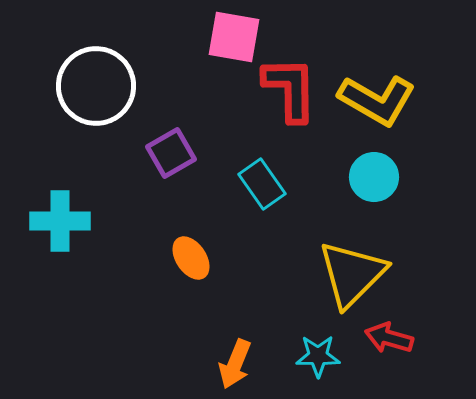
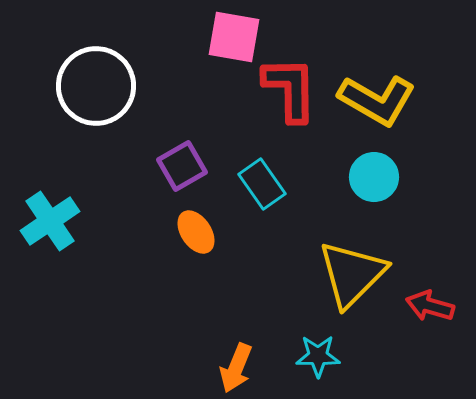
purple square: moved 11 px right, 13 px down
cyan cross: moved 10 px left; rotated 34 degrees counterclockwise
orange ellipse: moved 5 px right, 26 px up
red arrow: moved 41 px right, 32 px up
orange arrow: moved 1 px right, 4 px down
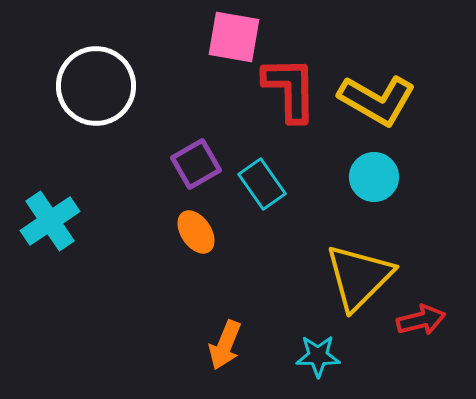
purple square: moved 14 px right, 2 px up
yellow triangle: moved 7 px right, 3 px down
red arrow: moved 9 px left, 14 px down; rotated 150 degrees clockwise
orange arrow: moved 11 px left, 23 px up
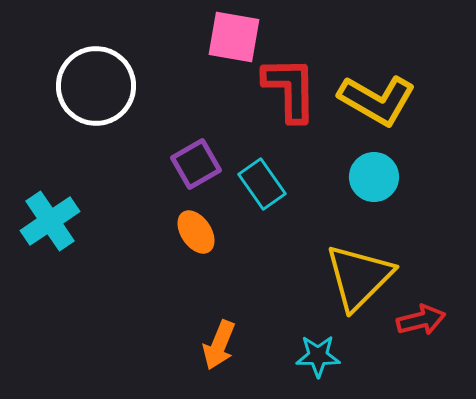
orange arrow: moved 6 px left
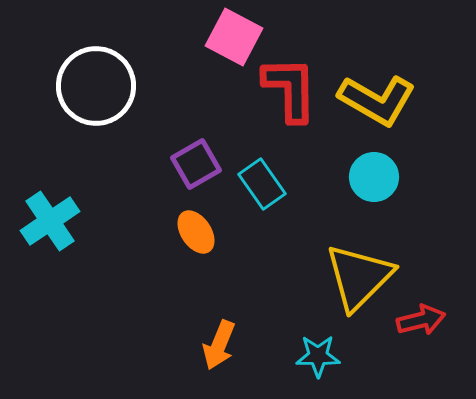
pink square: rotated 18 degrees clockwise
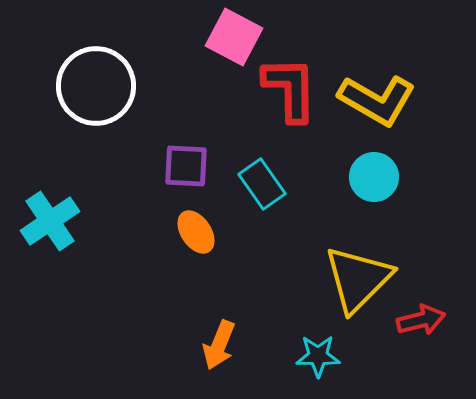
purple square: moved 10 px left, 2 px down; rotated 33 degrees clockwise
yellow triangle: moved 1 px left, 2 px down
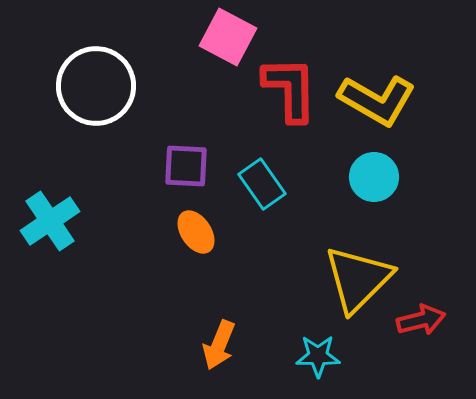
pink square: moved 6 px left
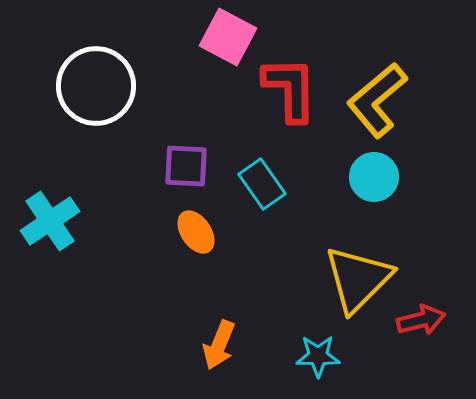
yellow L-shape: rotated 110 degrees clockwise
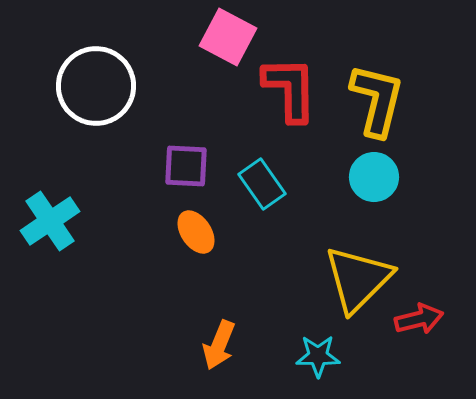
yellow L-shape: rotated 144 degrees clockwise
red arrow: moved 2 px left, 1 px up
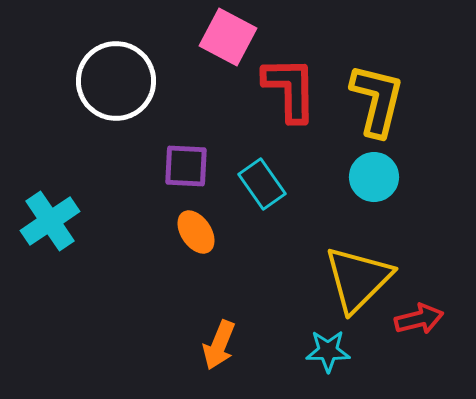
white circle: moved 20 px right, 5 px up
cyan star: moved 10 px right, 5 px up
